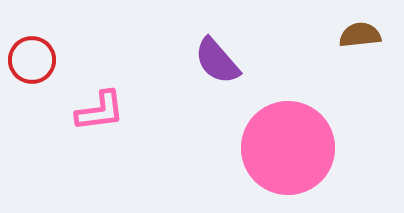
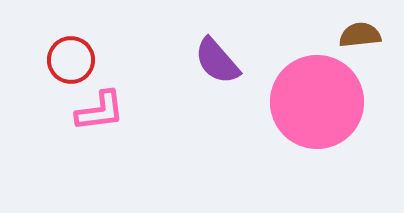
red circle: moved 39 px right
pink circle: moved 29 px right, 46 px up
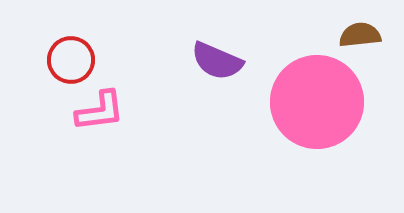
purple semicircle: rotated 26 degrees counterclockwise
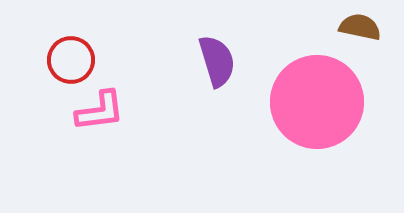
brown semicircle: moved 8 px up; rotated 18 degrees clockwise
purple semicircle: rotated 130 degrees counterclockwise
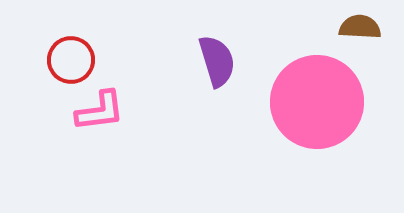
brown semicircle: rotated 9 degrees counterclockwise
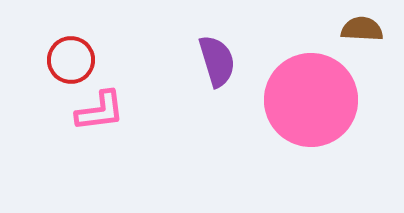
brown semicircle: moved 2 px right, 2 px down
pink circle: moved 6 px left, 2 px up
